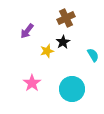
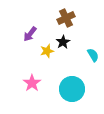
purple arrow: moved 3 px right, 3 px down
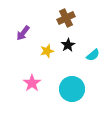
purple arrow: moved 7 px left, 1 px up
black star: moved 5 px right, 3 px down
cyan semicircle: rotated 80 degrees clockwise
